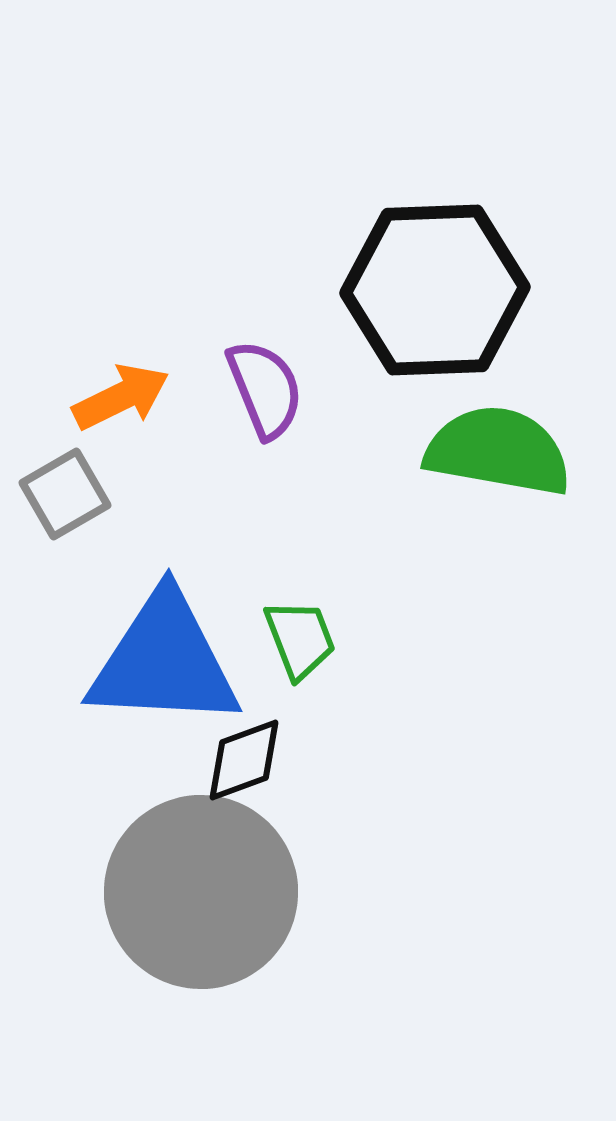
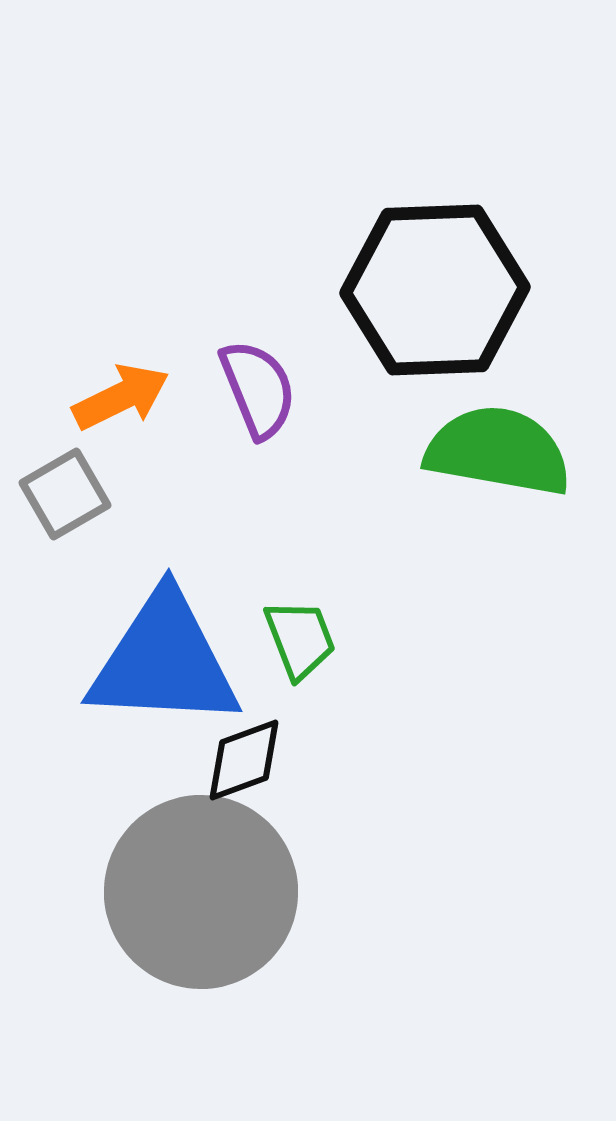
purple semicircle: moved 7 px left
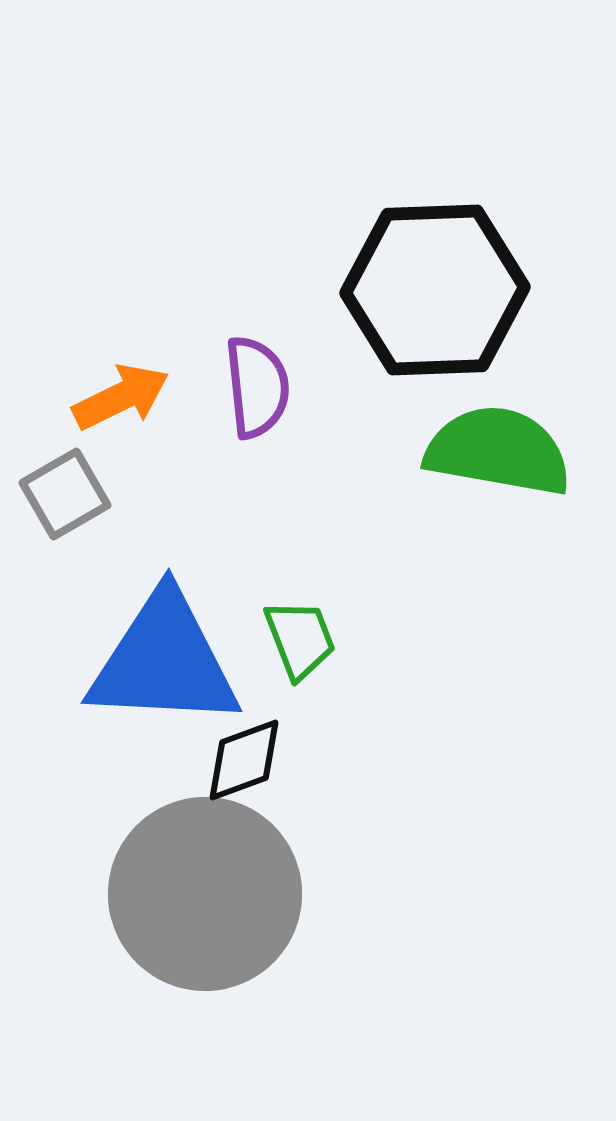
purple semicircle: moved 1 px left, 2 px up; rotated 16 degrees clockwise
gray circle: moved 4 px right, 2 px down
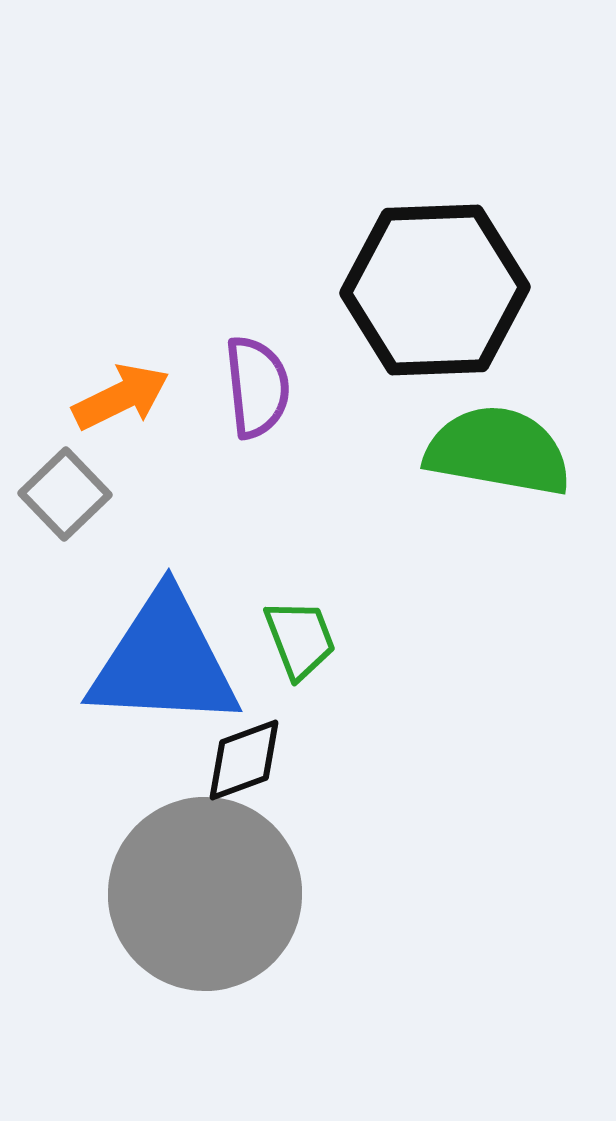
gray square: rotated 14 degrees counterclockwise
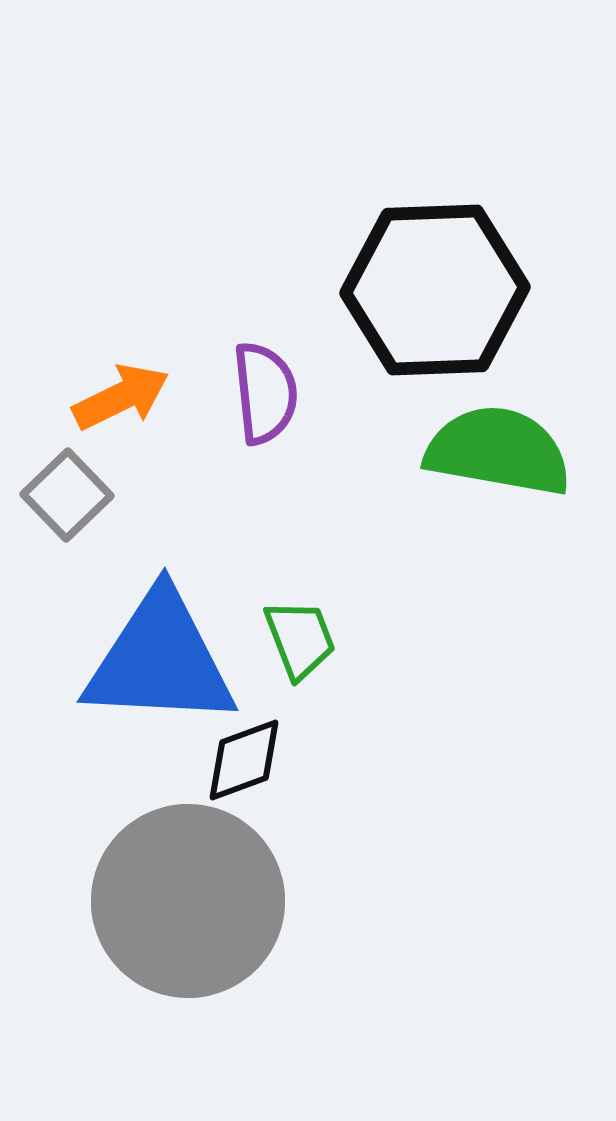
purple semicircle: moved 8 px right, 6 px down
gray square: moved 2 px right, 1 px down
blue triangle: moved 4 px left, 1 px up
gray circle: moved 17 px left, 7 px down
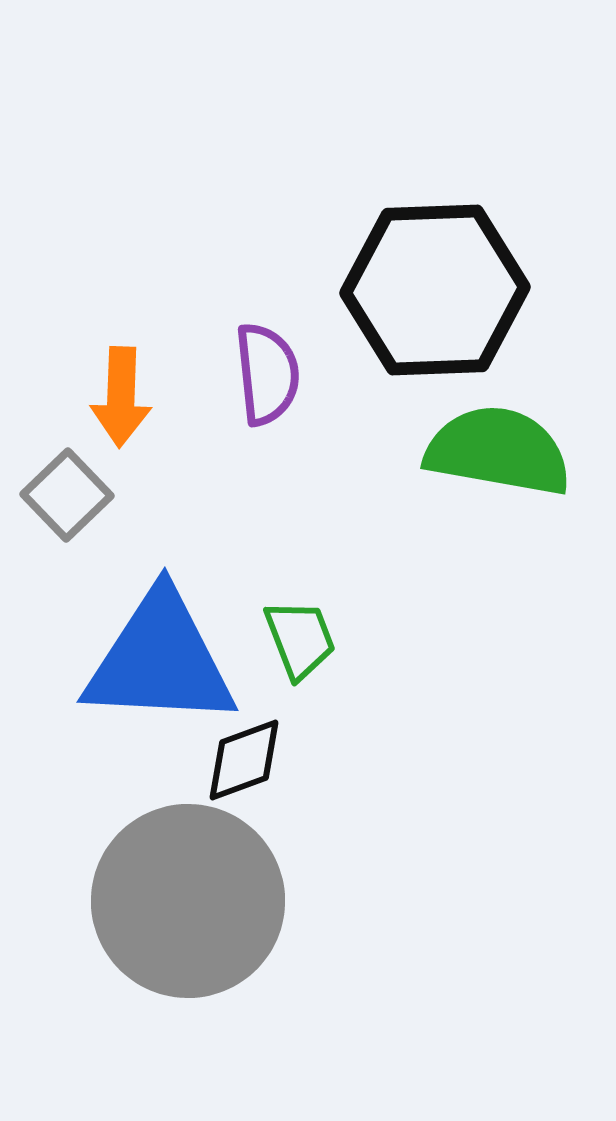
purple semicircle: moved 2 px right, 19 px up
orange arrow: rotated 118 degrees clockwise
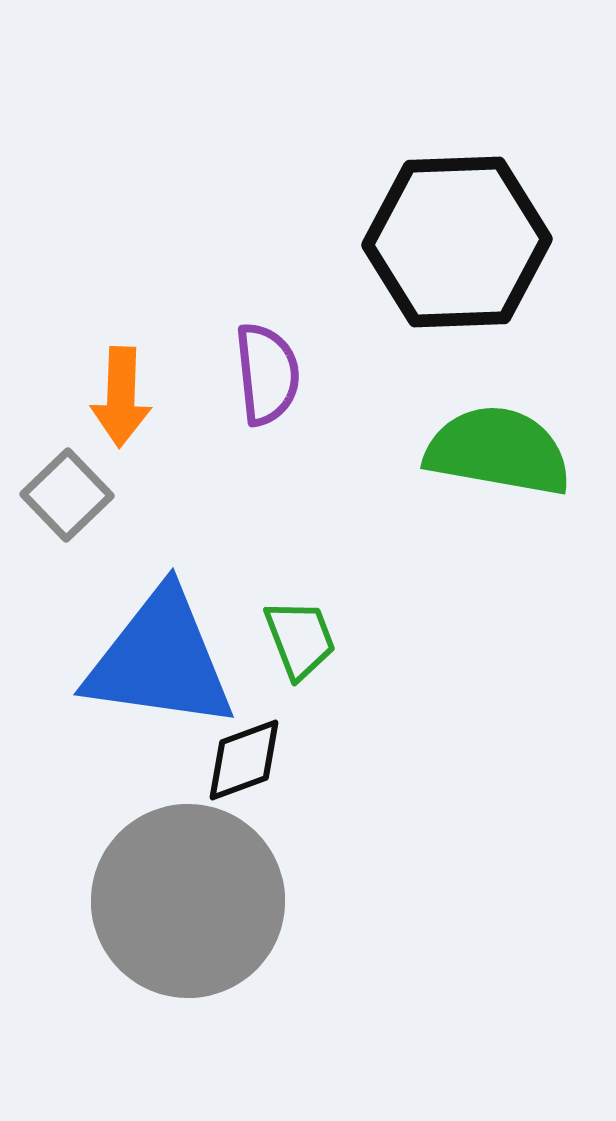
black hexagon: moved 22 px right, 48 px up
blue triangle: rotated 5 degrees clockwise
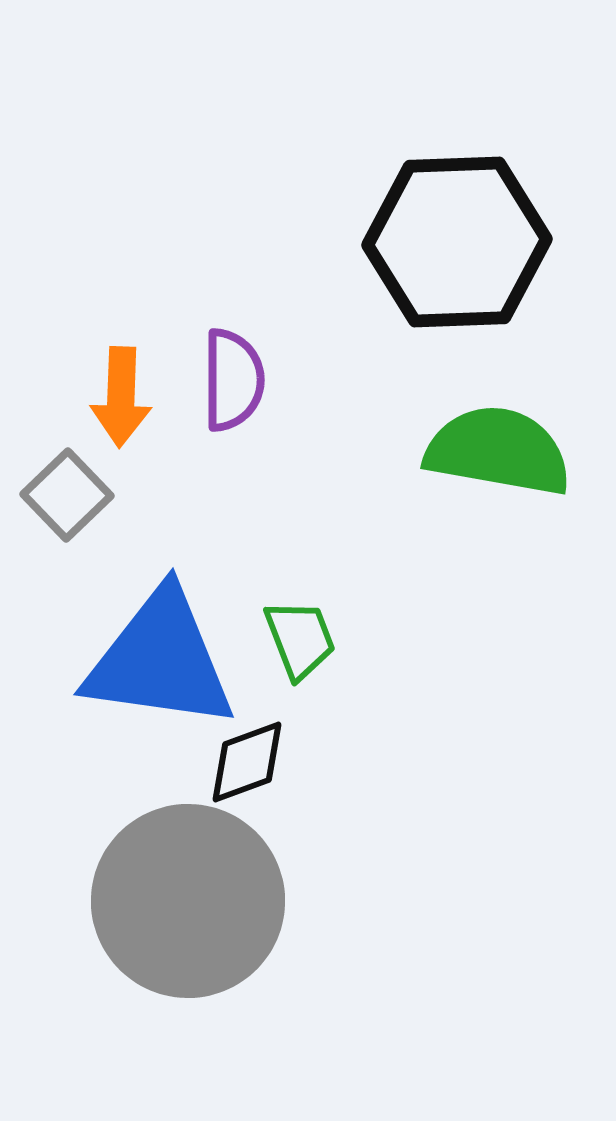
purple semicircle: moved 34 px left, 6 px down; rotated 6 degrees clockwise
black diamond: moved 3 px right, 2 px down
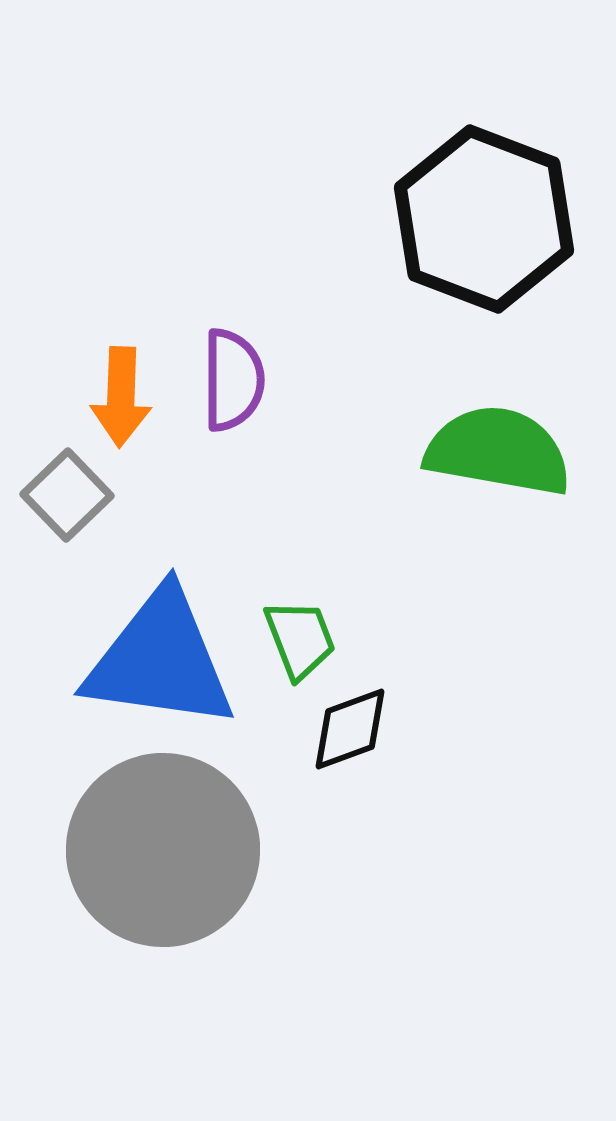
black hexagon: moved 27 px right, 23 px up; rotated 23 degrees clockwise
black diamond: moved 103 px right, 33 px up
gray circle: moved 25 px left, 51 px up
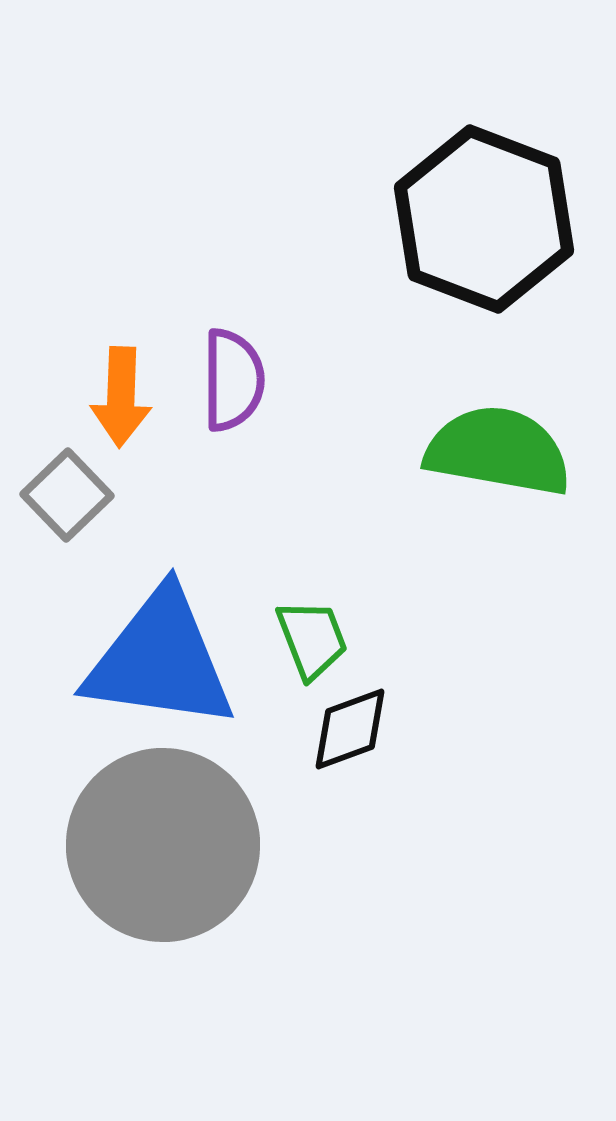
green trapezoid: moved 12 px right
gray circle: moved 5 px up
